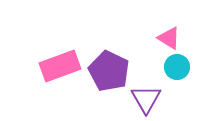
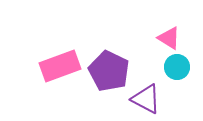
purple triangle: rotated 32 degrees counterclockwise
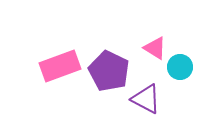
pink triangle: moved 14 px left, 10 px down
cyan circle: moved 3 px right
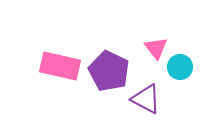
pink triangle: moved 1 px right; rotated 20 degrees clockwise
pink rectangle: rotated 33 degrees clockwise
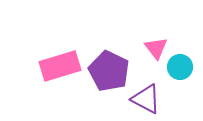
pink rectangle: rotated 30 degrees counterclockwise
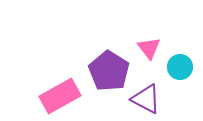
pink triangle: moved 7 px left
pink rectangle: moved 30 px down; rotated 12 degrees counterclockwise
purple pentagon: rotated 6 degrees clockwise
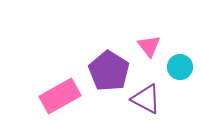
pink triangle: moved 2 px up
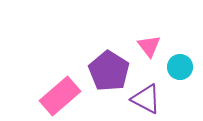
pink rectangle: rotated 12 degrees counterclockwise
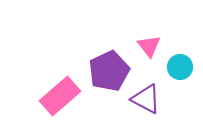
purple pentagon: rotated 15 degrees clockwise
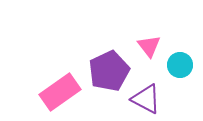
cyan circle: moved 2 px up
pink rectangle: moved 4 px up; rotated 6 degrees clockwise
